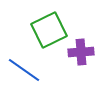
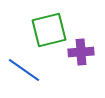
green square: rotated 12 degrees clockwise
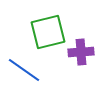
green square: moved 1 px left, 2 px down
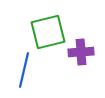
blue line: rotated 68 degrees clockwise
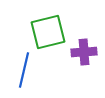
purple cross: moved 3 px right
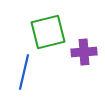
blue line: moved 2 px down
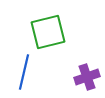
purple cross: moved 3 px right, 25 px down; rotated 15 degrees counterclockwise
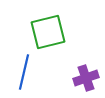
purple cross: moved 1 px left, 1 px down
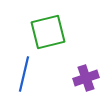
blue line: moved 2 px down
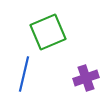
green square: rotated 9 degrees counterclockwise
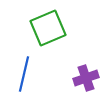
green square: moved 4 px up
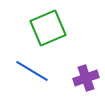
blue line: moved 8 px right, 3 px up; rotated 72 degrees counterclockwise
